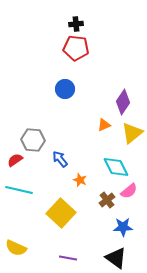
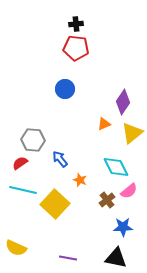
orange triangle: moved 1 px up
red semicircle: moved 5 px right, 3 px down
cyan line: moved 4 px right
yellow square: moved 6 px left, 9 px up
black triangle: rotated 25 degrees counterclockwise
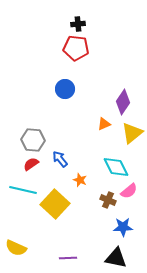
black cross: moved 2 px right
red semicircle: moved 11 px right, 1 px down
brown cross: moved 1 px right; rotated 28 degrees counterclockwise
purple line: rotated 12 degrees counterclockwise
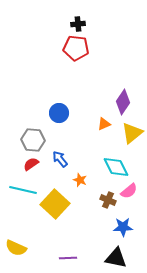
blue circle: moved 6 px left, 24 px down
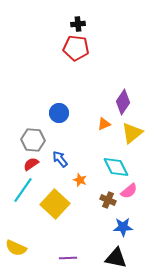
cyan line: rotated 68 degrees counterclockwise
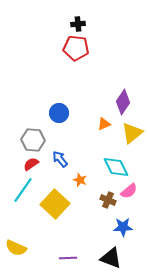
black triangle: moved 5 px left; rotated 10 degrees clockwise
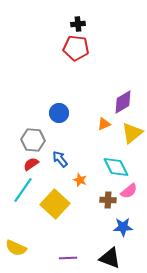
purple diamond: rotated 25 degrees clockwise
brown cross: rotated 21 degrees counterclockwise
black triangle: moved 1 px left
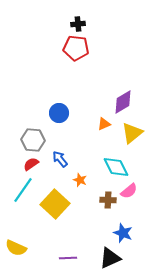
blue star: moved 6 px down; rotated 24 degrees clockwise
black triangle: rotated 45 degrees counterclockwise
